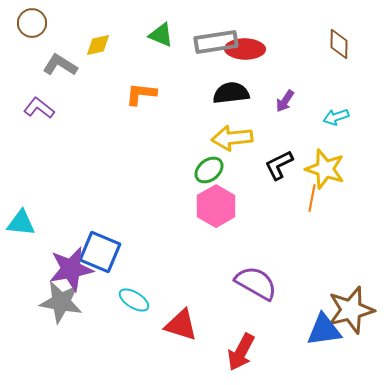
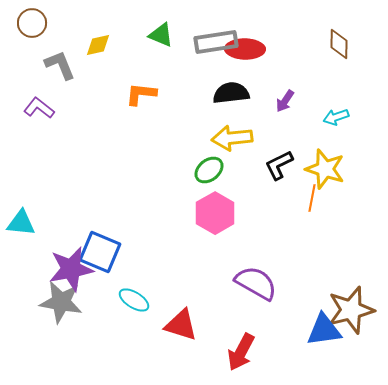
gray L-shape: rotated 36 degrees clockwise
pink hexagon: moved 1 px left, 7 px down
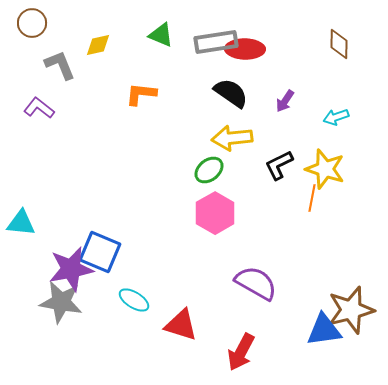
black semicircle: rotated 42 degrees clockwise
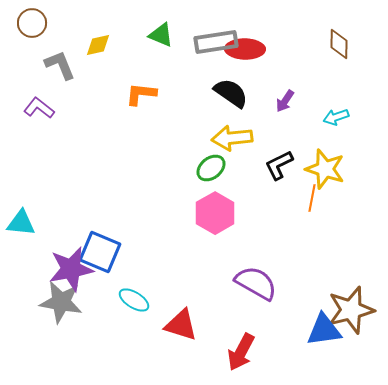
green ellipse: moved 2 px right, 2 px up
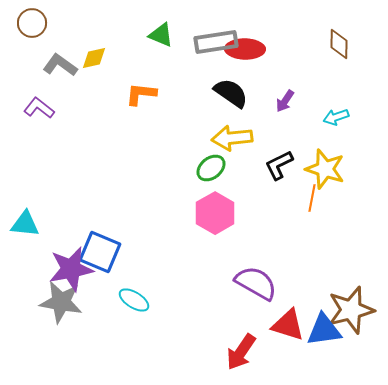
yellow diamond: moved 4 px left, 13 px down
gray L-shape: rotated 32 degrees counterclockwise
cyan triangle: moved 4 px right, 1 px down
red triangle: moved 107 px right
red arrow: rotated 6 degrees clockwise
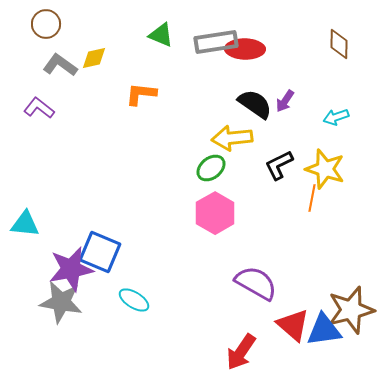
brown circle: moved 14 px right, 1 px down
black semicircle: moved 24 px right, 11 px down
red triangle: moved 5 px right; rotated 24 degrees clockwise
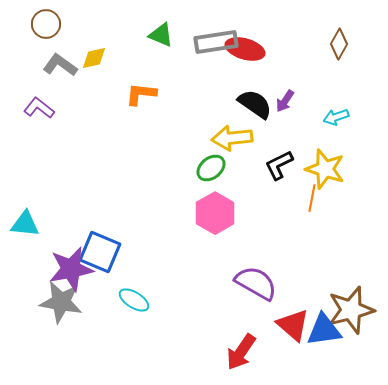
brown diamond: rotated 28 degrees clockwise
red ellipse: rotated 15 degrees clockwise
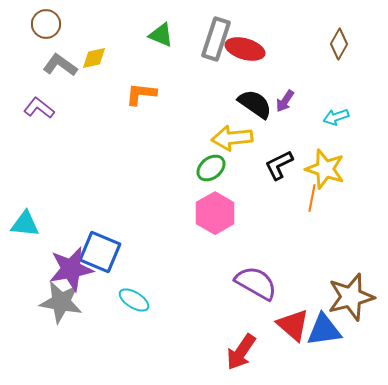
gray rectangle: moved 3 px up; rotated 63 degrees counterclockwise
brown star: moved 13 px up
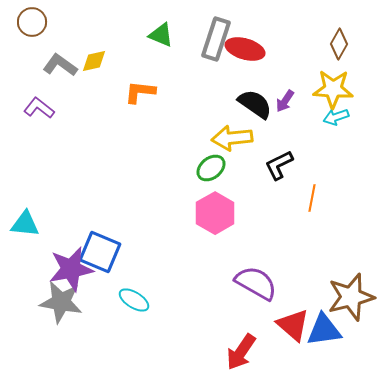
brown circle: moved 14 px left, 2 px up
yellow diamond: moved 3 px down
orange L-shape: moved 1 px left, 2 px up
yellow star: moved 8 px right, 80 px up; rotated 15 degrees counterclockwise
